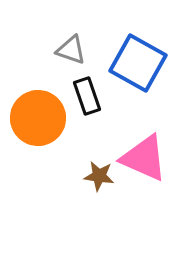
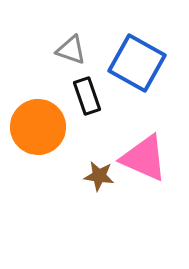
blue square: moved 1 px left
orange circle: moved 9 px down
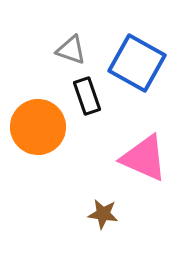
brown star: moved 4 px right, 38 px down
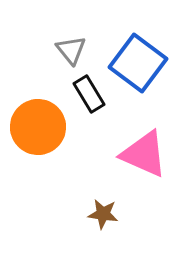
gray triangle: rotated 32 degrees clockwise
blue square: moved 1 px right; rotated 8 degrees clockwise
black rectangle: moved 2 px right, 2 px up; rotated 12 degrees counterclockwise
pink triangle: moved 4 px up
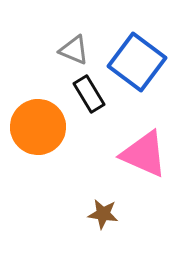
gray triangle: moved 3 px right; rotated 28 degrees counterclockwise
blue square: moved 1 px left, 1 px up
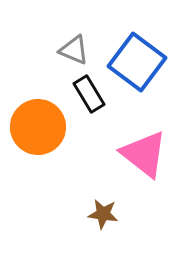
pink triangle: rotated 14 degrees clockwise
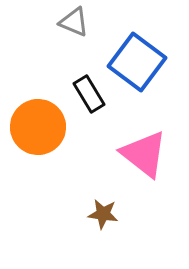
gray triangle: moved 28 px up
